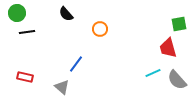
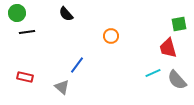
orange circle: moved 11 px right, 7 px down
blue line: moved 1 px right, 1 px down
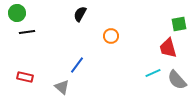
black semicircle: moved 14 px right; rotated 70 degrees clockwise
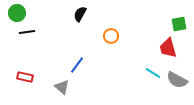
cyan line: rotated 56 degrees clockwise
gray semicircle: rotated 20 degrees counterclockwise
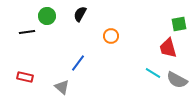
green circle: moved 30 px right, 3 px down
blue line: moved 1 px right, 2 px up
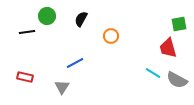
black semicircle: moved 1 px right, 5 px down
blue line: moved 3 px left; rotated 24 degrees clockwise
gray triangle: rotated 21 degrees clockwise
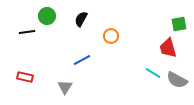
blue line: moved 7 px right, 3 px up
gray triangle: moved 3 px right
